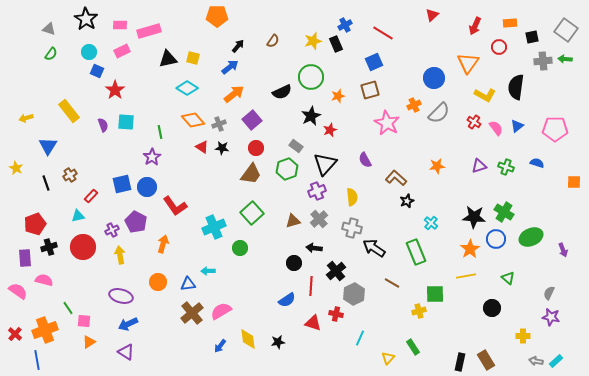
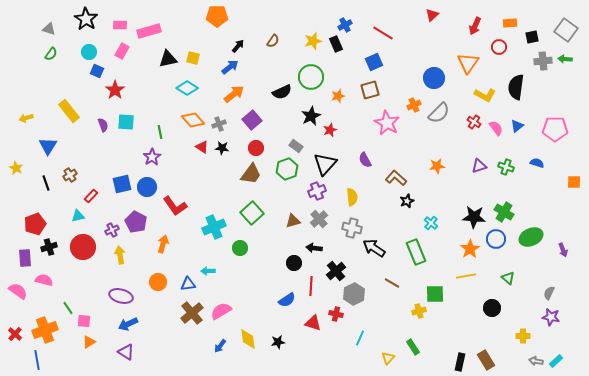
pink rectangle at (122, 51): rotated 35 degrees counterclockwise
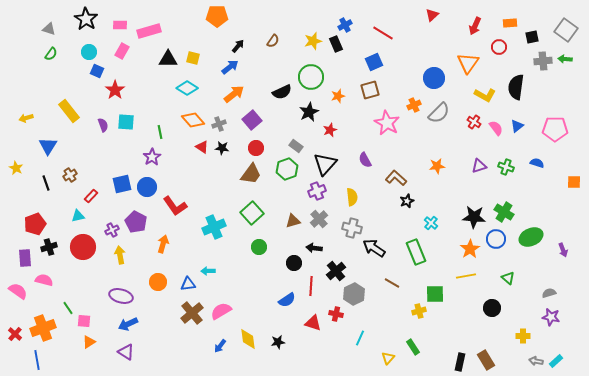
black triangle at (168, 59): rotated 12 degrees clockwise
black star at (311, 116): moved 2 px left, 4 px up
green circle at (240, 248): moved 19 px right, 1 px up
gray semicircle at (549, 293): rotated 48 degrees clockwise
orange cross at (45, 330): moved 2 px left, 2 px up
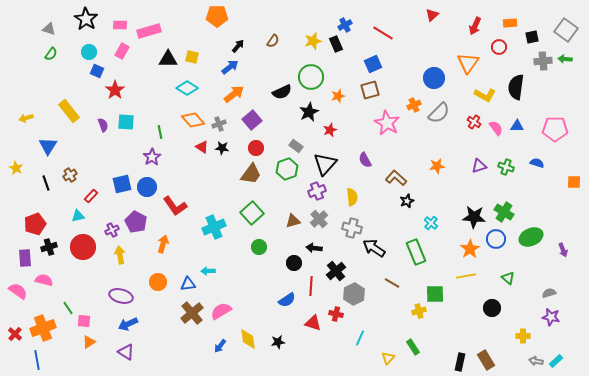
yellow square at (193, 58): moved 1 px left, 1 px up
blue square at (374, 62): moved 1 px left, 2 px down
blue triangle at (517, 126): rotated 40 degrees clockwise
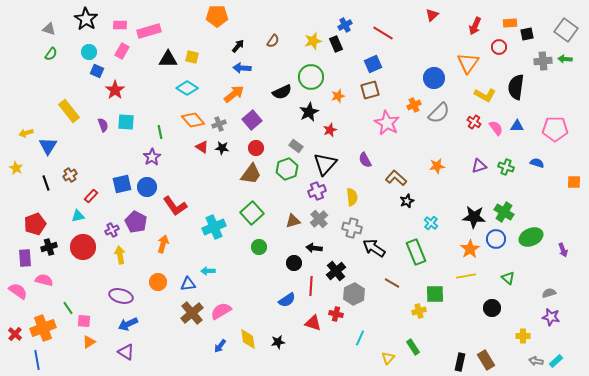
black square at (532, 37): moved 5 px left, 3 px up
blue arrow at (230, 67): moved 12 px right, 1 px down; rotated 138 degrees counterclockwise
yellow arrow at (26, 118): moved 15 px down
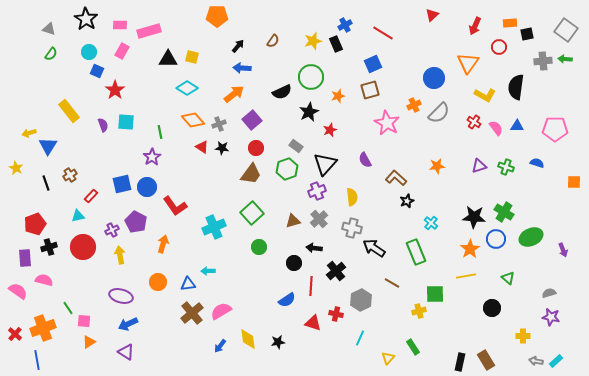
yellow arrow at (26, 133): moved 3 px right
gray hexagon at (354, 294): moved 7 px right, 6 px down
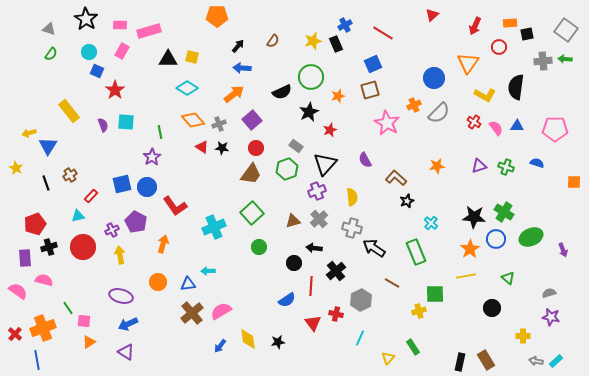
red triangle at (313, 323): rotated 36 degrees clockwise
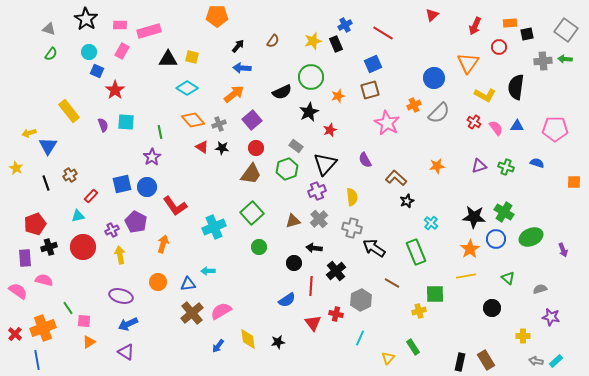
gray semicircle at (549, 293): moved 9 px left, 4 px up
blue arrow at (220, 346): moved 2 px left
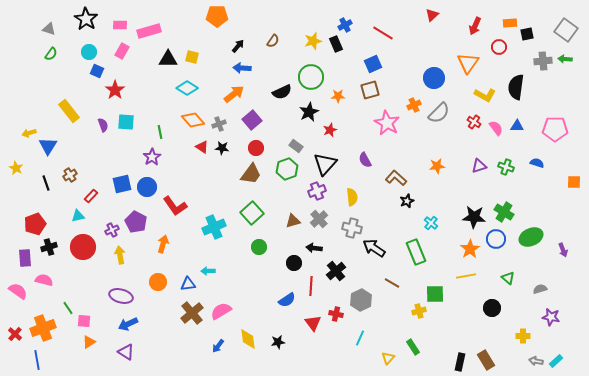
orange star at (338, 96): rotated 16 degrees clockwise
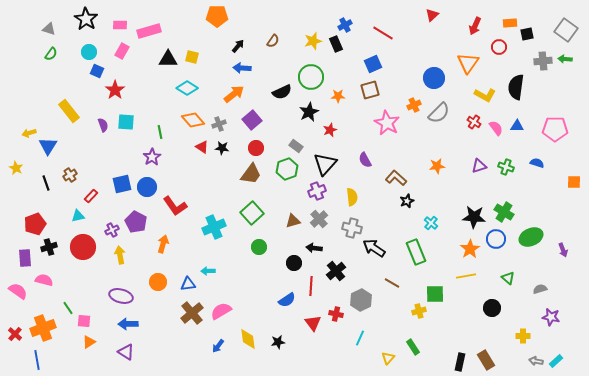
blue arrow at (128, 324): rotated 24 degrees clockwise
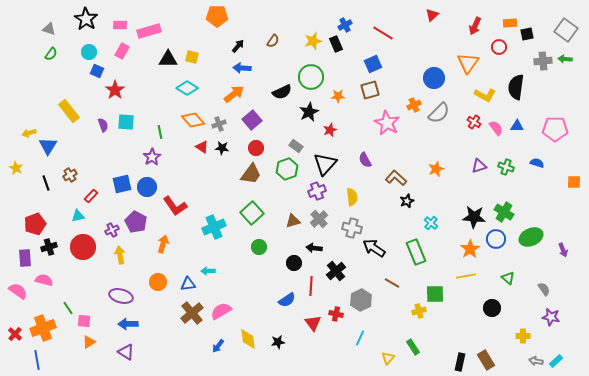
orange star at (437, 166): moved 1 px left, 3 px down; rotated 14 degrees counterclockwise
gray semicircle at (540, 289): moved 4 px right; rotated 72 degrees clockwise
